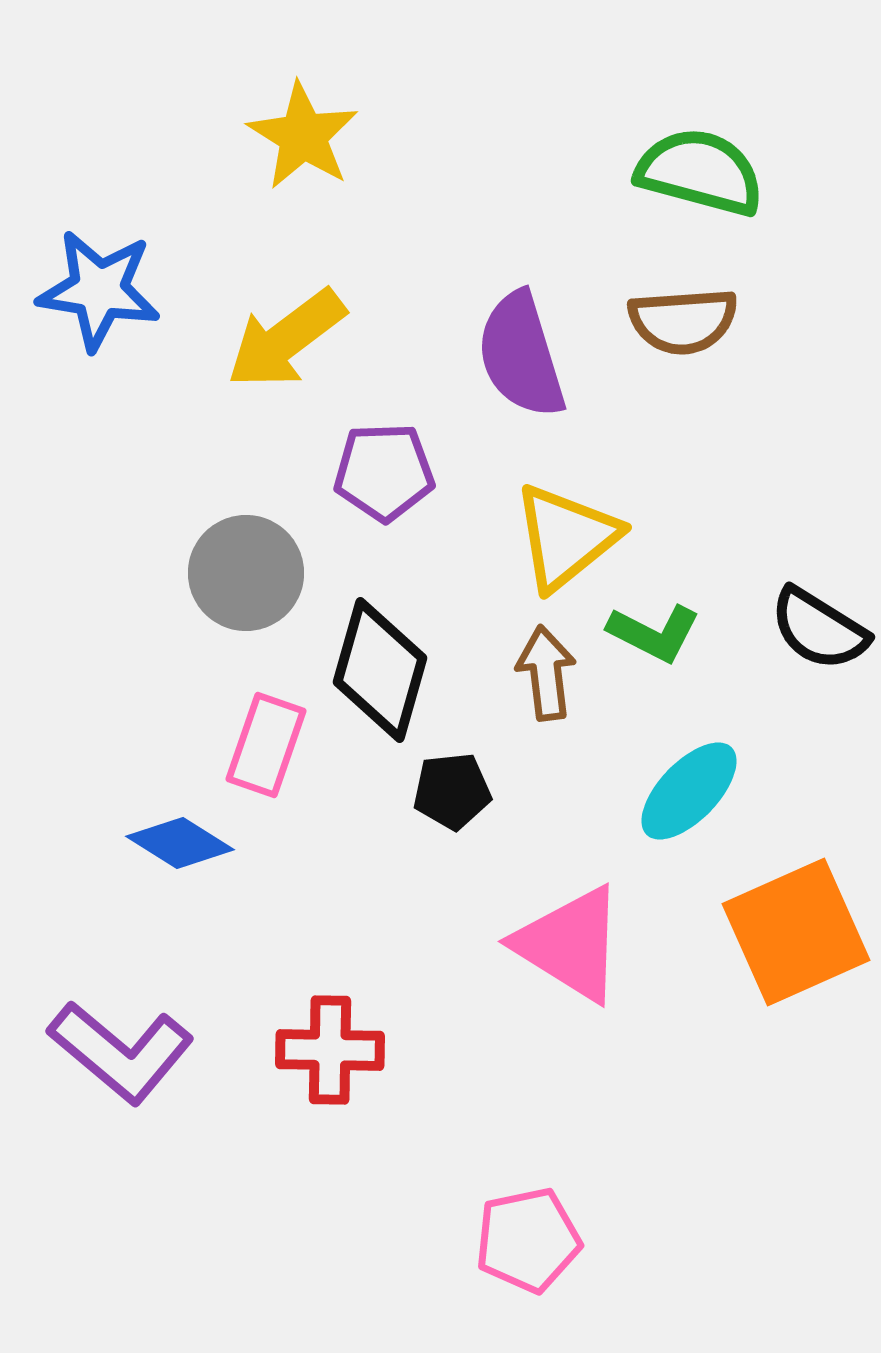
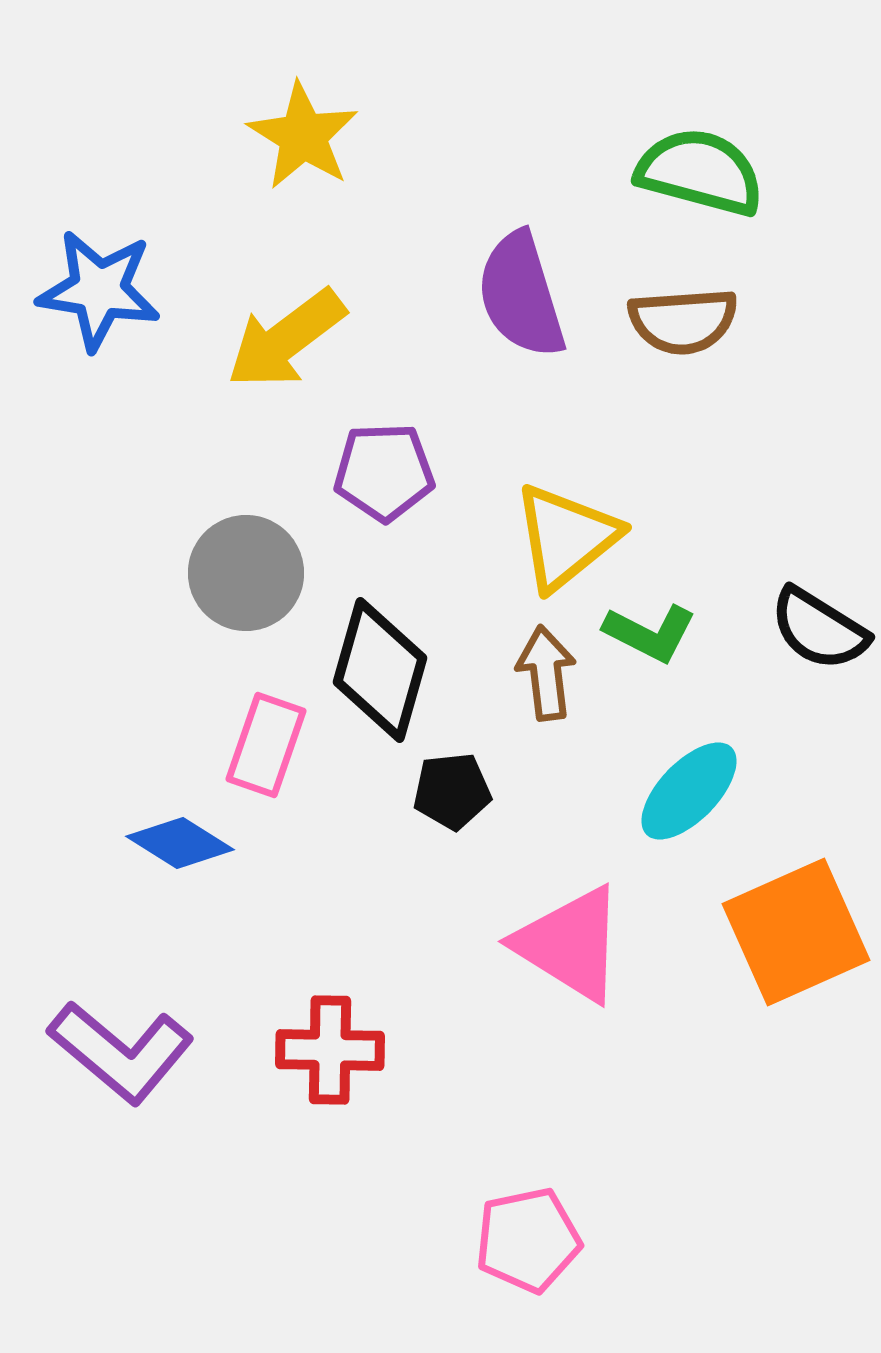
purple semicircle: moved 60 px up
green L-shape: moved 4 px left
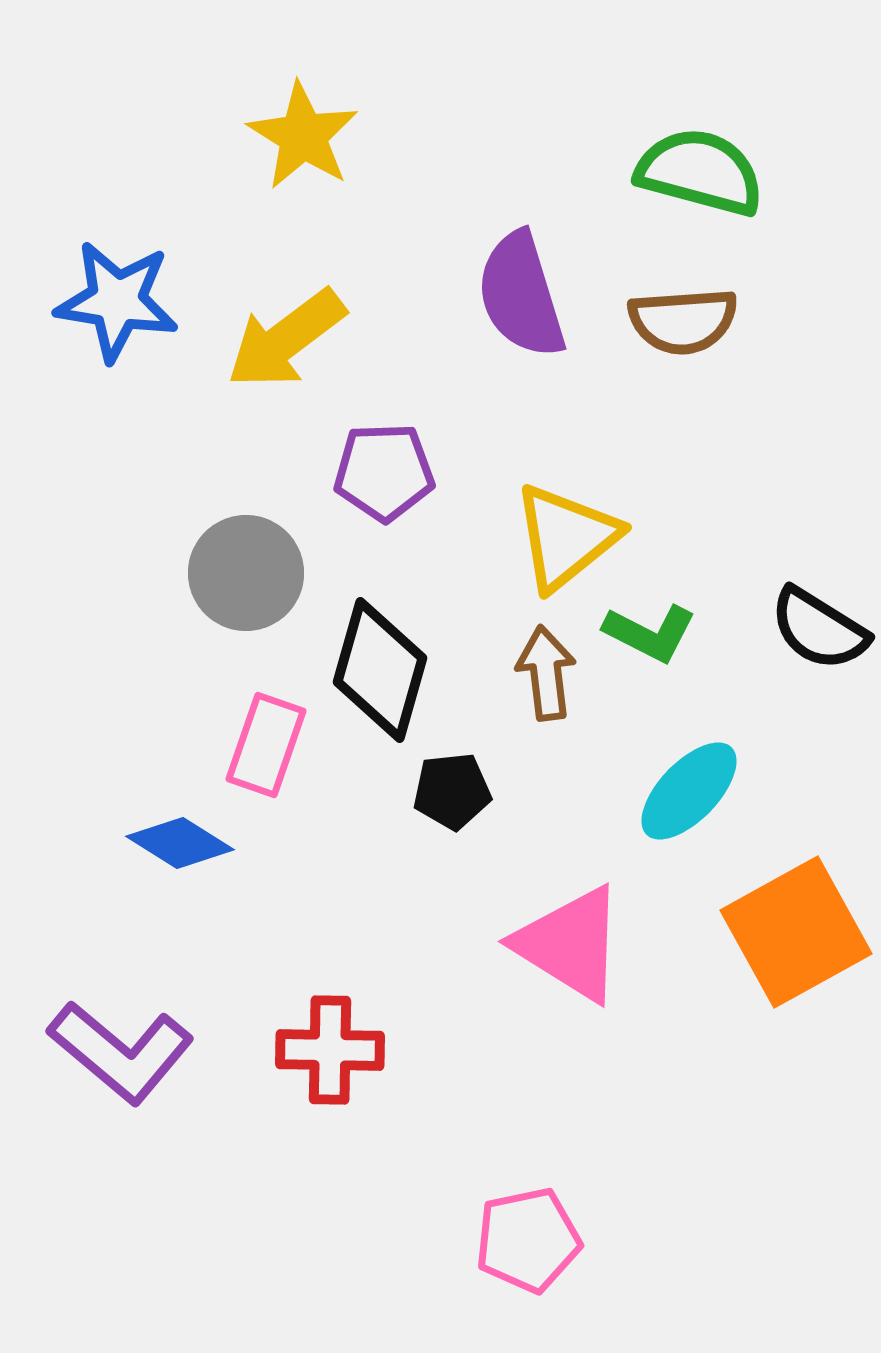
blue star: moved 18 px right, 11 px down
orange square: rotated 5 degrees counterclockwise
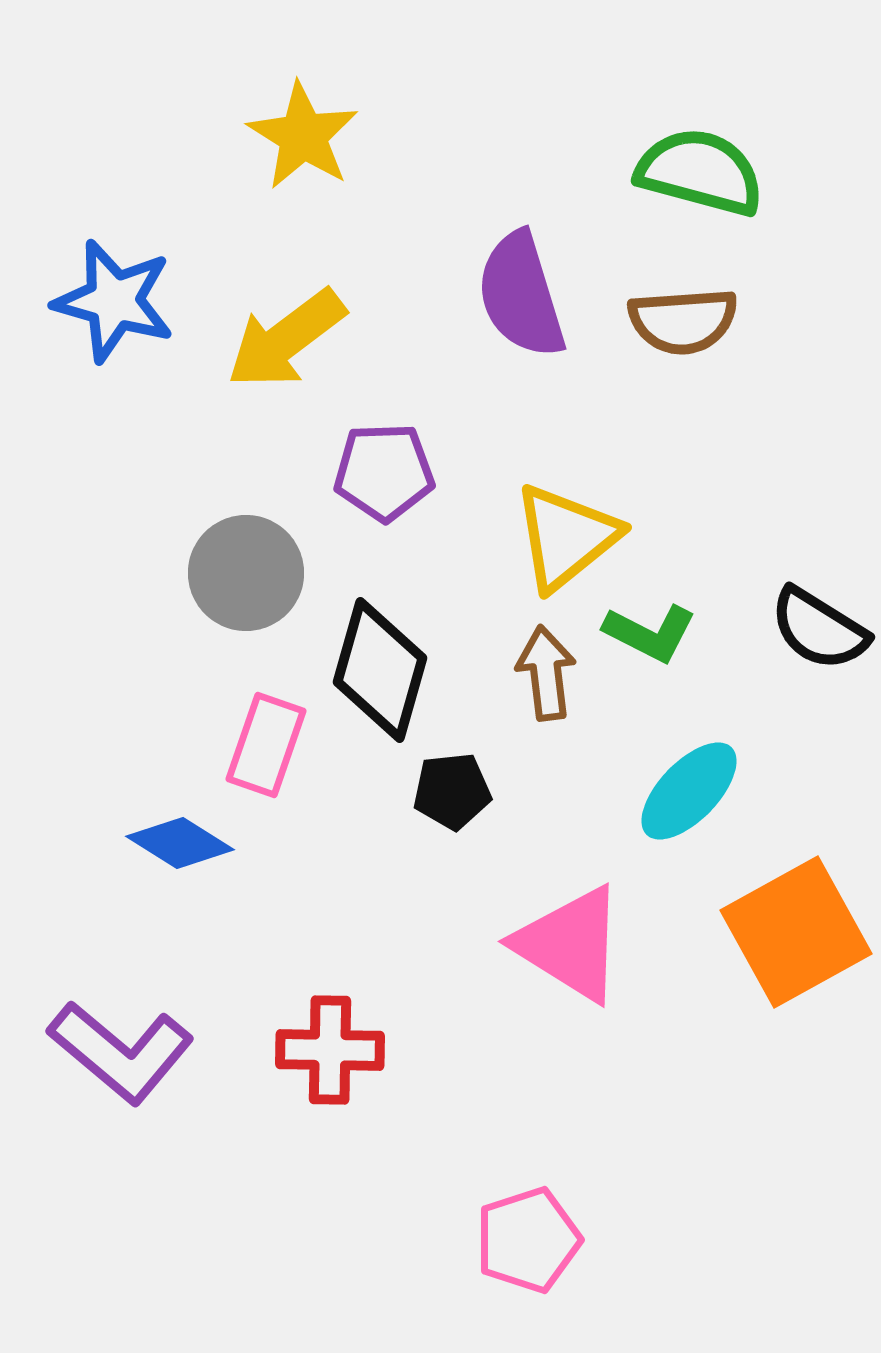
blue star: moved 3 px left; rotated 7 degrees clockwise
pink pentagon: rotated 6 degrees counterclockwise
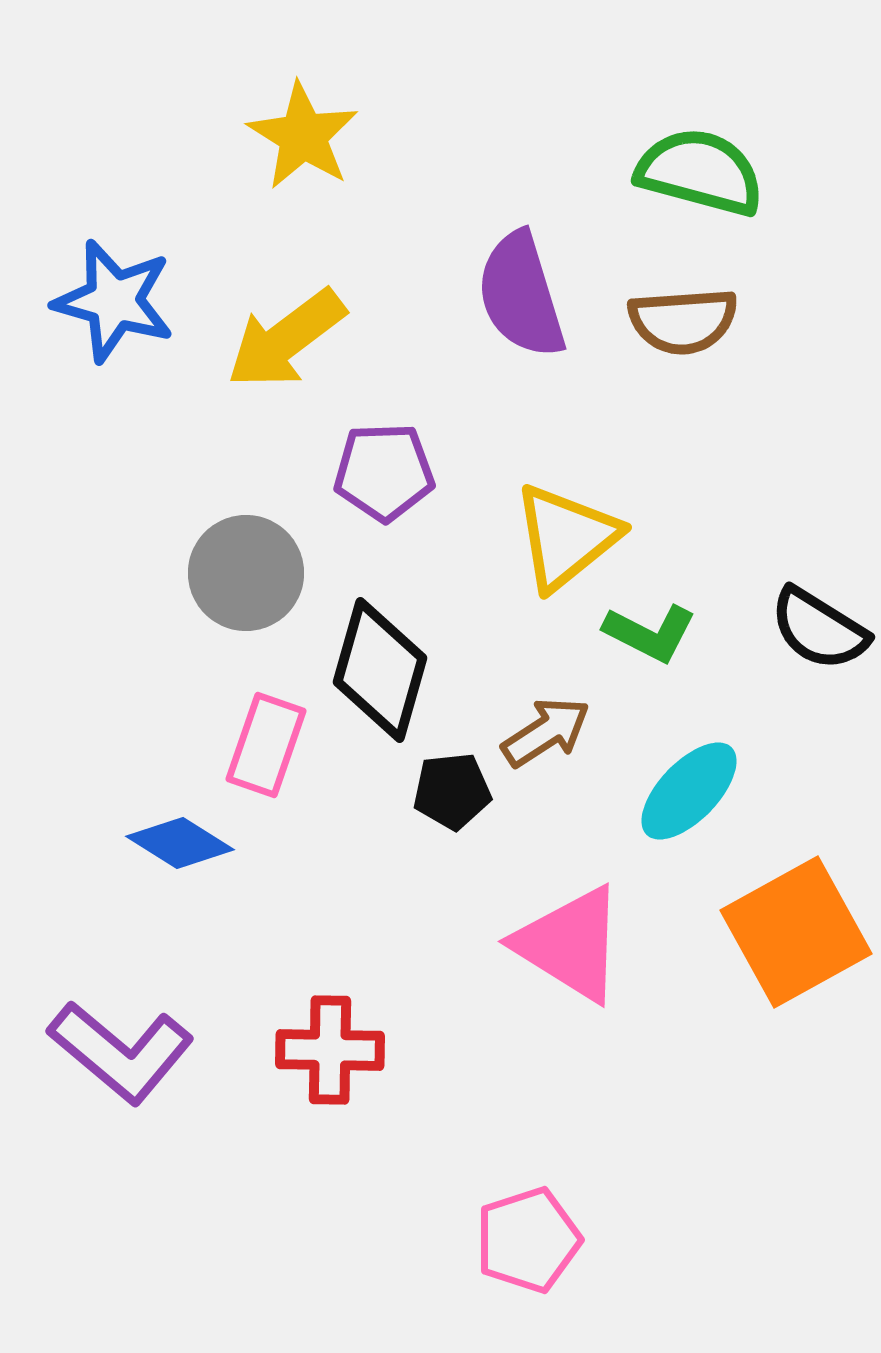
brown arrow: moved 59 px down; rotated 64 degrees clockwise
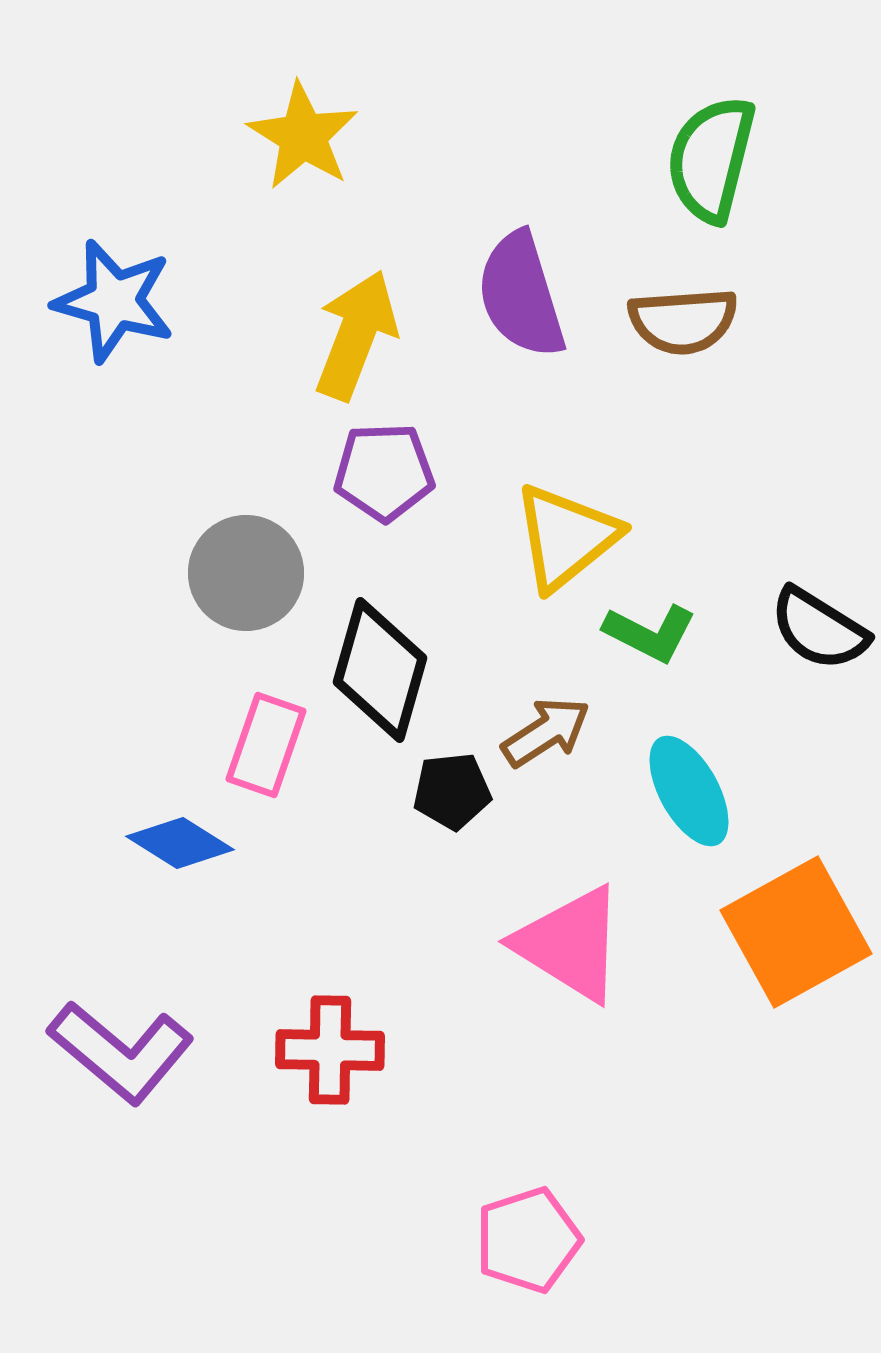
green semicircle: moved 11 px right, 13 px up; rotated 91 degrees counterclockwise
yellow arrow: moved 70 px right, 4 px up; rotated 148 degrees clockwise
cyan ellipse: rotated 73 degrees counterclockwise
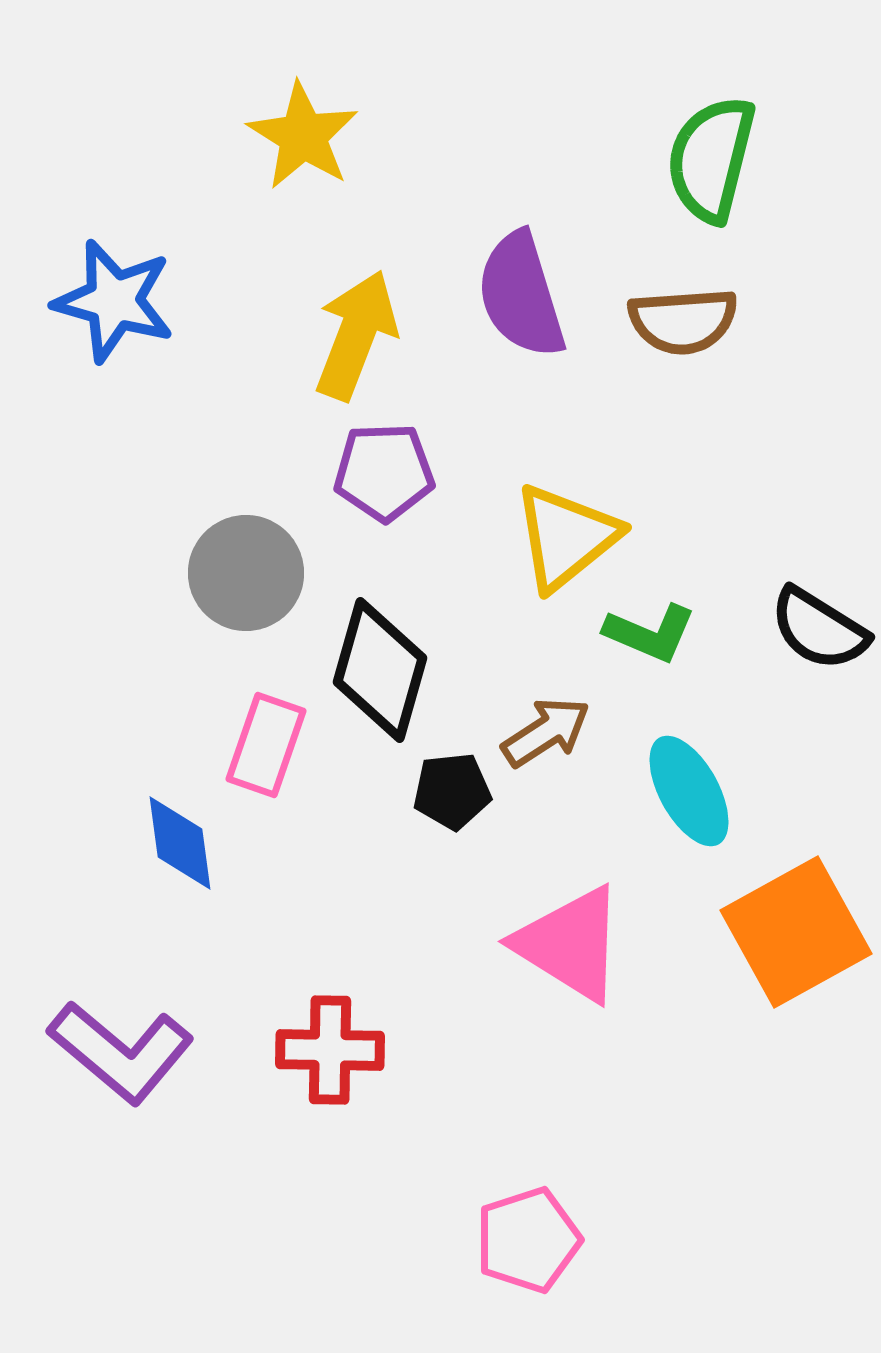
green L-shape: rotated 4 degrees counterclockwise
blue diamond: rotated 50 degrees clockwise
